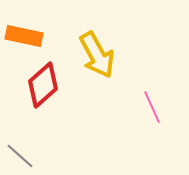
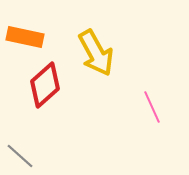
orange rectangle: moved 1 px right, 1 px down
yellow arrow: moved 1 px left, 2 px up
red diamond: moved 2 px right
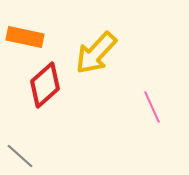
yellow arrow: rotated 72 degrees clockwise
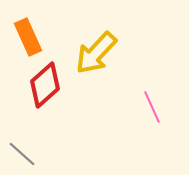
orange rectangle: moved 3 px right; rotated 54 degrees clockwise
gray line: moved 2 px right, 2 px up
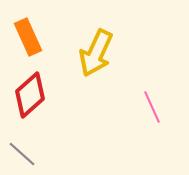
yellow arrow: rotated 18 degrees counterclockwise
red diamond: moved 15 px left, 10 px down
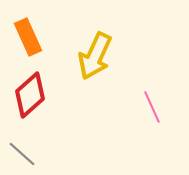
yellow arrow: moved 1 px left, 3 px down
